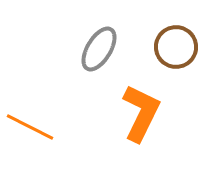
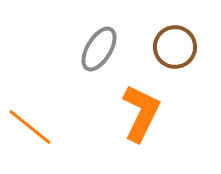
brown circle: moved 1 px left
orange line: rotated 12 degrees clockwise
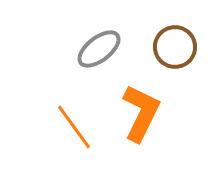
gray ellipse: rotated 21 degrees clockwise
orange line: moved 44 px right; rotated 15 degrees clockwise
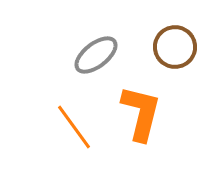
gray ellipse: moved 3 px left, 6 px down
orange L-shape: rotated 12 degrees counterclockwise
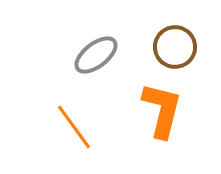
orange L-shape: moved 21 px right, 3 px up
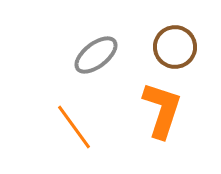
orange L-shape: rotated 4 degrees clockwise
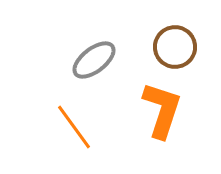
gray ellipse: moved 2 px left, 5 px down
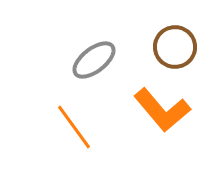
orange L-shape: rotated 122 degrees clockwise
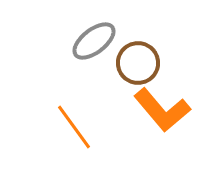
brown circle: moved 37 px left, 16 px down
gray ellipse: moved 19 px up
